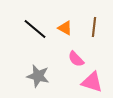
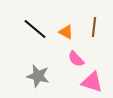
orange triangle: moved 1 px right, 4 px down
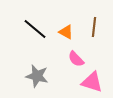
gray star: moved 1 px left
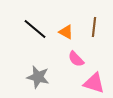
gray star: moved 1 px right, 1 px down
pink triangle: moved 2 px right, 1 px down
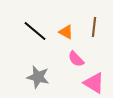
black line: moved 2 px down
pink triangle: rotated 15 degrees clockwise
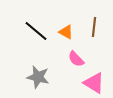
black line: moved 1 px right
